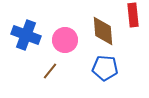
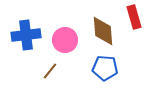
red rectangle: moved 1 px right, 2 px down; rotated 10 degrees counterclockwise
blue cross: rotated 28 degrees counterclockwise
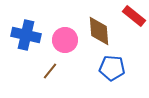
red rectangle: moved 1 px up; rotated 35 degrees counterclockwise
brown diamond: moved 4 px left
blue cross: rotated 20 degrees clockwise
blue pentagon: moved 7 px right
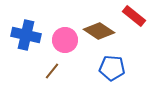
brown diamond: rotated 52 degrees counterclockwise
brown line: moved 2 px right
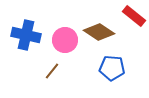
brown diamond: moved 1 px down
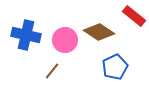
blue pentagon: moved 3 px right, 1 px up; rotated 30 degrees counterclockwise
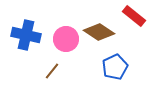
pink circle: moved 1 px right, 1 px up
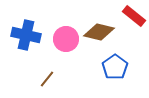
brown diamond: rotated 20 degrees counterclockwise
blue pentagon: rotated 10 degrees counterclockwise
brown line: moved 5 px left, 8 px down
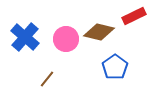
red rectangle: rotated 65 degrees counterclockwise
blue cross: moved 1 px left, 2 px down; rotated 28 degrees clockwise
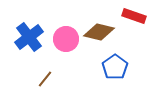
red rectangle: rotated 45 degrees clockwise
blue cross: moved 4 px right; rotated 12 degrees clockwise
brown line: moved 2 px left
